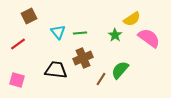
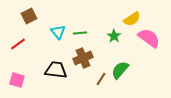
green star: moved 1 px left, 1 px down
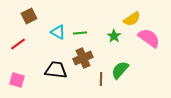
cyan triangle: rotated 21 degrees counterclockwise
brown line: rotated 32 degrees counterclockwise
